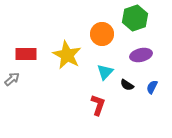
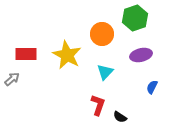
black semicircle: moved 7 px left, 32 px down
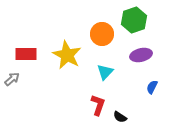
green hexagon: moved 1 px left, 2 px down
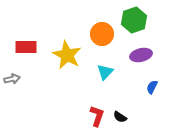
red rectangle: moved 7 px up
gray arrow: rotated 28 degrees clockwise
red L-shape: moved 1 px left, 11 px down
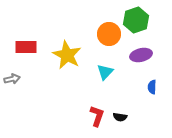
green hexagon: moved 2 px right
orange circle: moved 7 px right
blue semicircle: rotated 24 degrees counterclockwise
black semicircle: rotated 24 degrees counterclockwise
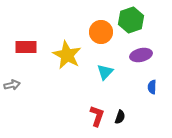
green hexagon: moved 5 px left
orange circle: moved 8 px left, 2 px up
gray arrow: moved 6 px down
black semicircle: rotated 80 degrees counterclockwise
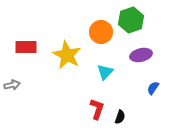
blue semicircle: moved 1 px right, 1 px down; rotated 32 degrees clockwise
red L-shape: moved 7 px up
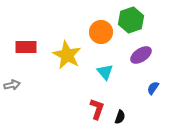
purple ellipse: rotated 20 degrees counterclockwise
cyan triangle: rotated 24 degrees counterclockwise
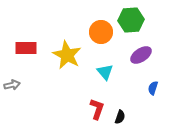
green hexagon: rotated 15 degrees clockwise
red rectangle: moved 1 px down
blue semicircle: rotated 16 degrees counterclockwise
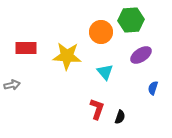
yellow star: moved 1 px down; rotated 24 degrees counterclockwise
